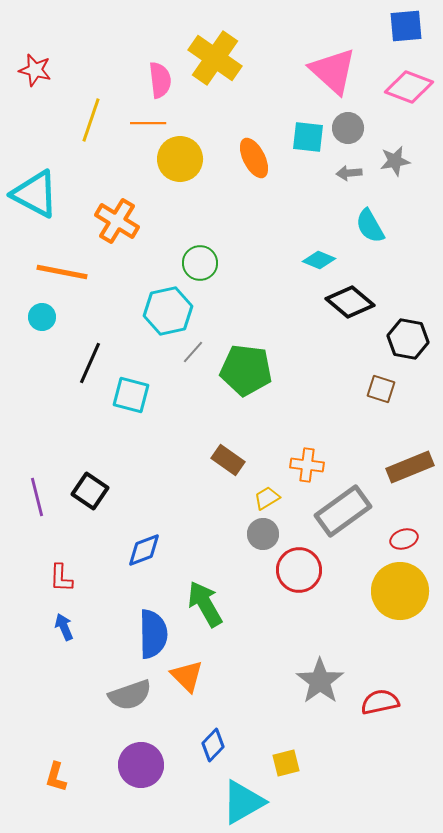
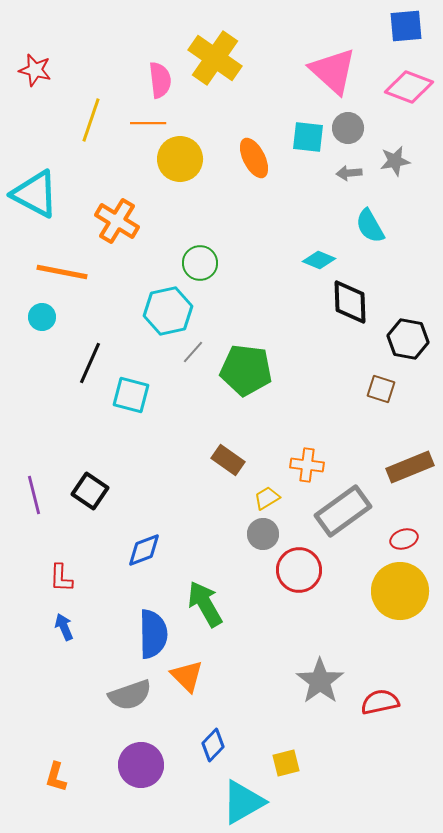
black diamond at (350, 302): rotated 48 degrees clockwise
purple line at (37, 497): moved 3 px left, 2 px up
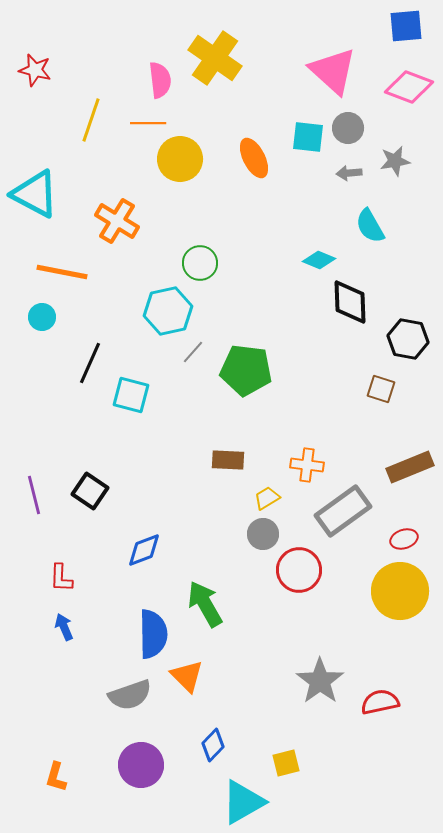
brown rectangle at (228, 460): rotated 32 degrees counterclockwise
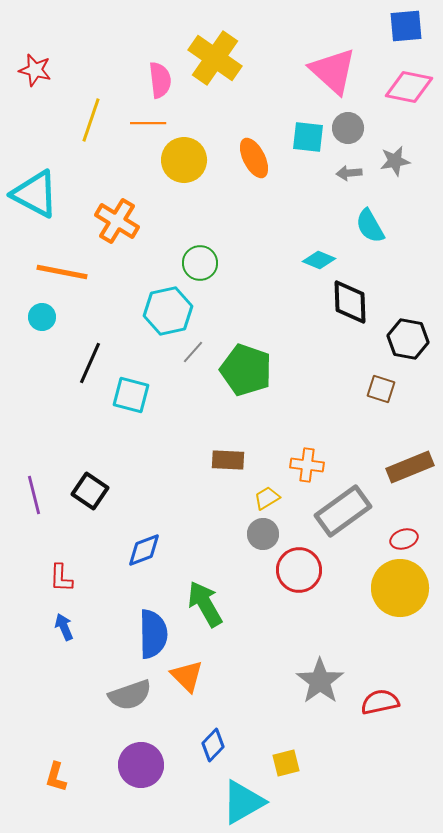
pink diamond at (409, 87): rotated 9 degrees counterclockwise
yellow circle at (180, 159): moved 4 px right, 1 px down
green pentagon at (246, 370): rotated 12 degrees clockwise
yellow circle at (400, 591): moved 3 px up
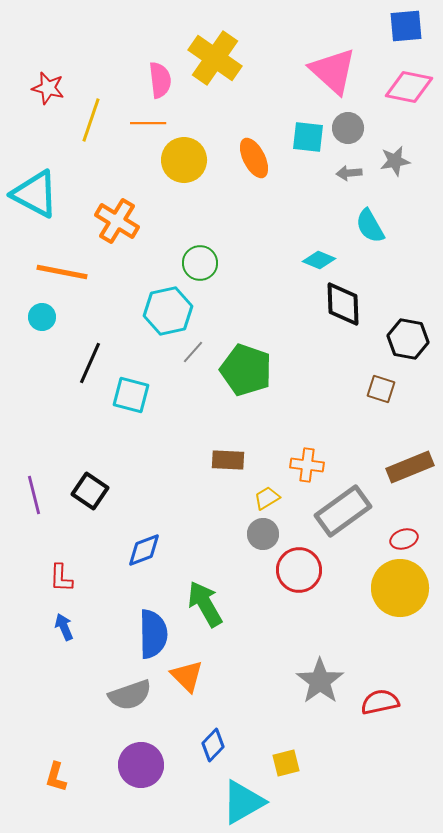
red star at (35, 70): moved 13 px right, 18 px down
black diamond at (350, 302): moved 7 px left, 2 px down
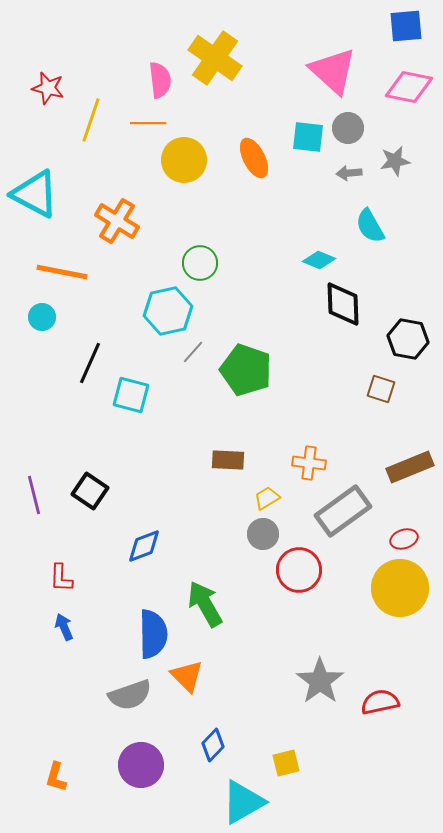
orange cross at (307, 465): moved 2 px right, 2 px up
blue diamond at (144, 550): moved 4 px up
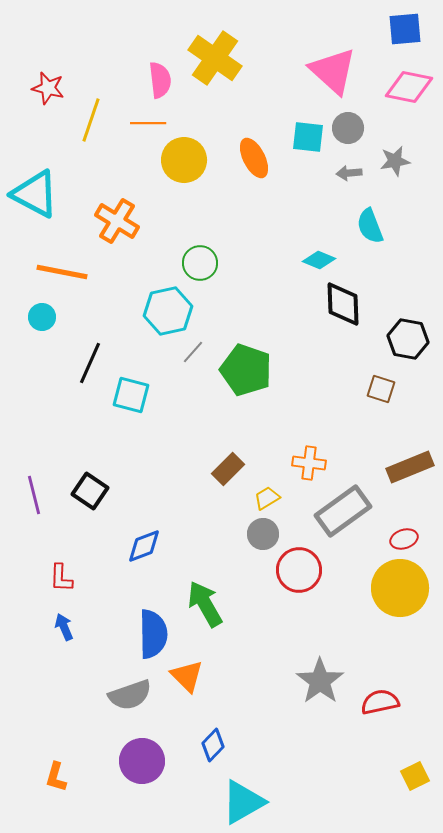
blue square at (406, 26): moved 1 px left, 3 px down
cyan semicircle at (370, 226): rotated 9 degrees clockwise
brown rectangle at (228, 460): moved 9 px down; rotated 48 degrees counterclockwise
yellow square at (286, 763): moved 129 px right, 13 px down; rotated 12 degrees counterclockwise
purple circle at (141, 765): moved 1 px right, 4 px up
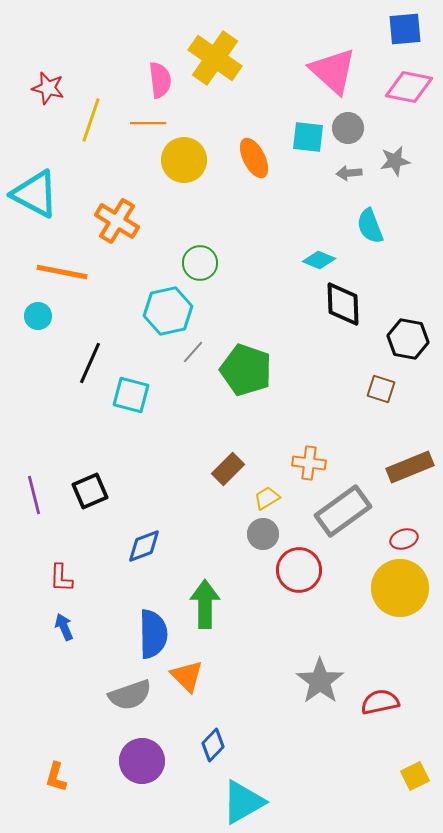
cyan circle at (42, 317): moved 4 px left, 1 px up
black square at (90, 491): rotated 33 degrees clockwise
green arrow at (205, 604): rotated 30 degrees clockwise
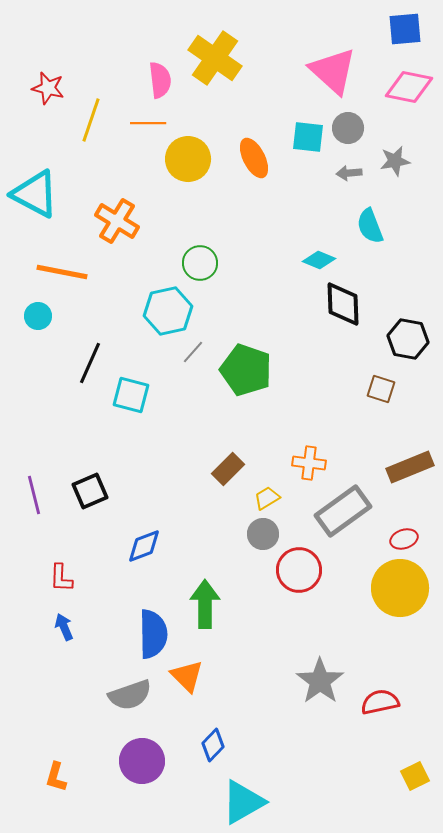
yellow circle at (184, 160): moved 4 px right, 1 px up
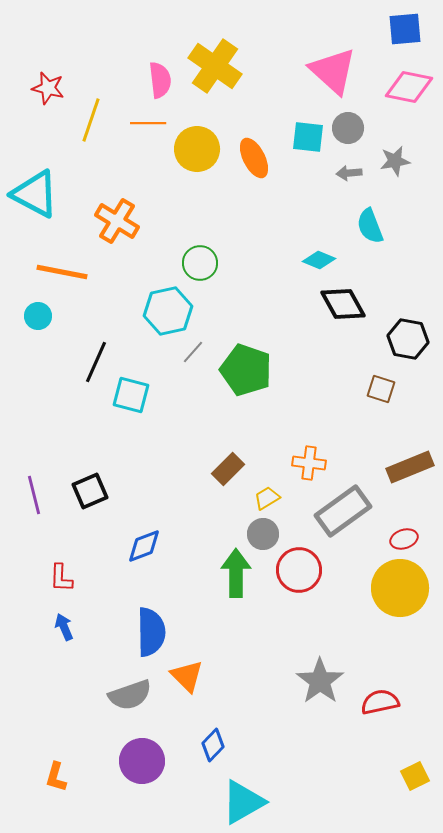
yellow cross at (215, 58): moved 8 px down
yellow circle at (188, 159): moved 9 px right, 10 px up
black diamond at (343, 304): rotated 27 degrees counterclockwise
black line at (90, 363): moved 6 px right, 1 px up
green arrow at (205, 604): moved 31 px right, 31 px up
blue semicircle at (153, 634): moved 2 px left, 2 px up
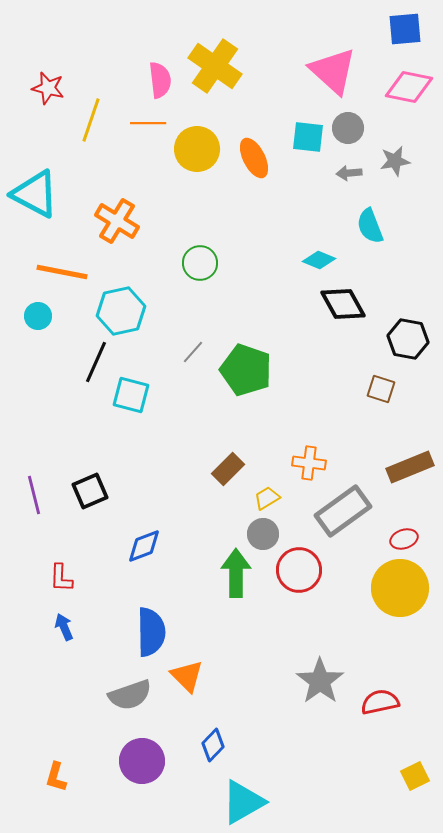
cyan hexagon at (168, 311): moved 47 px left
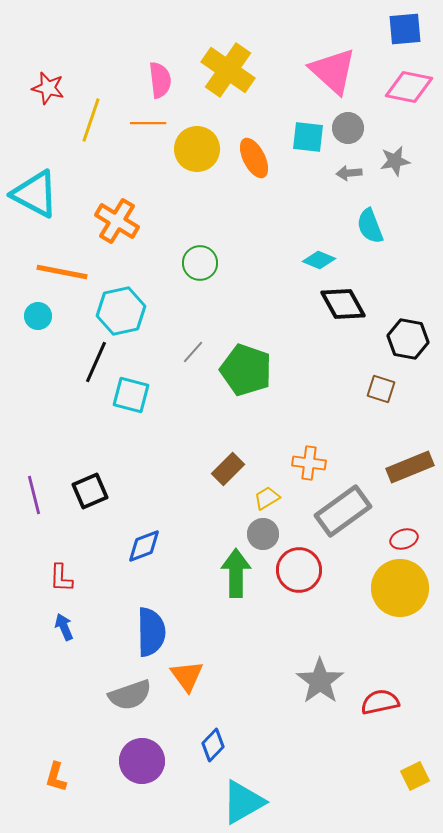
yellow cross at (215, 66): moved 13 px right, 4 px down
orange triangle at (187, 676): rotated 9 degrees clockwise
